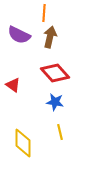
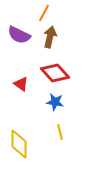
orange line: rotated 24 degrees clockwise
red triangle: moved 8 px right, 1 px up
yellow diamond: moved 4 px left, 1 px down
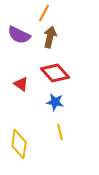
yellow diamond: rotated 8 degrees clockwise
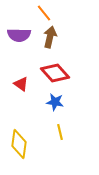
orange line: rotated 66 degrees counterclockwise
purple semicircle: rotated 25 degrees counterclockwise
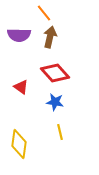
red triangle: moved 3 px down
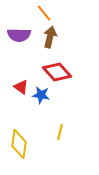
red diamond: moved 2 px right, 1 px up
blue star: moved 14 px left, 7 px up
yellow line: rotated 28 degrees clockwise
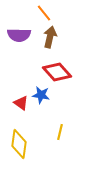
red triangle: moved 16 px down
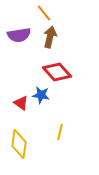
purple semicircle: rotated 10 degrees counterclockwise
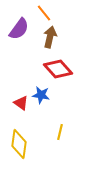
purple semicircle: moved 6 px up; rotated 45 degrees counterclockwise
red diamond: moved 1 px right, 3 px up
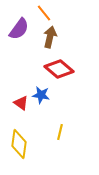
red diamond: moved 1 px right; rotated 8 degrees counterclockwise
